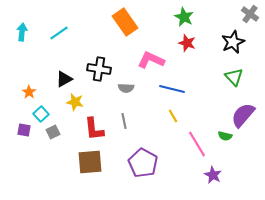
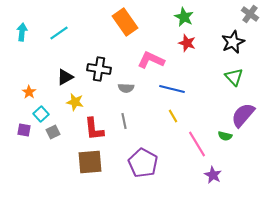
black triangle: moved 1 px right, 2 px up
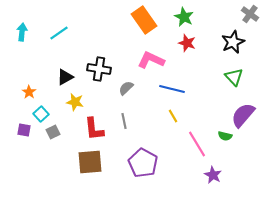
orange rectangle: moved 19 px right, 2 px up
gray semicircle: rotated 133 degrees clockwise
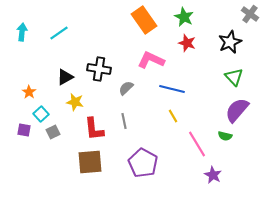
black star: moved 3 px left
purple semicircle: moved 6 px left, 5 px up
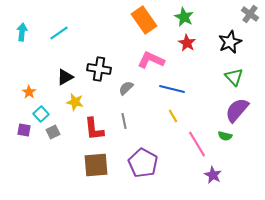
red star: rotated 12 degrees clockwise
brown square: moved 6 px right, 3 px down
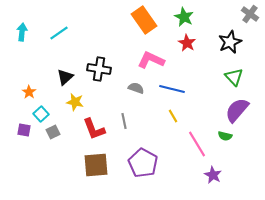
black triangle: rotated 12 degrees counterclockwise
gray semicircle: moved 10 px right; rotated 63 degrees clockwise
red L-shape: rotated 15 degrees counterclockwise
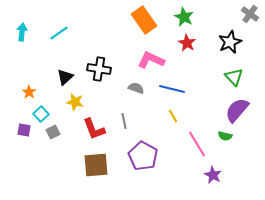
purple pentagon: moved 7 px up
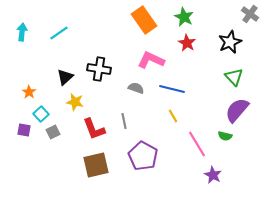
brown square: rotated 8 degrees counterclockwise
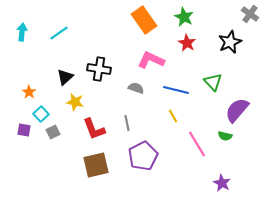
green triangle: moved 21 px left, 5 px down
blue line: moved 4 px right, 1 px down
gray line: moved 3 px right, 2 px down
purple pentagon: rotated 16 degrees clockwise
purple star: moved 9 px right, 8 px down
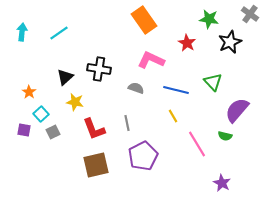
green star: moved 25 px right, 2 px down; rotated 18 degrees counterclockwise
